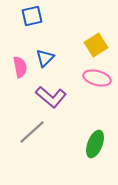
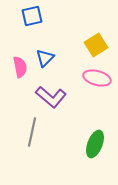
gray line: rotated 36 degrees counterclockwise
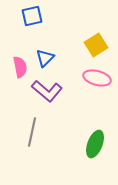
purple L-shape: moved 4 px left, 6 px up
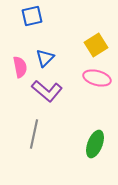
gray line: moved 2 px right, 2 px down
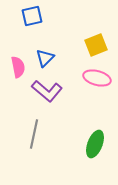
yellow square: rotated 10 degrees clockwise
pink semicircle: moved 2 px left
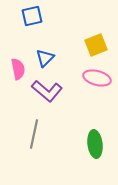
pink semicircle: moved 2 px down
green ellipse: rotated 28 degrees counterclockwise
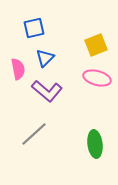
blue square: moved 2 px right, 12 px down
gray line: rotated 36 degrees clockwise
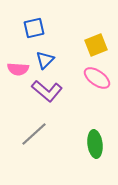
blue triangle: moved 2 px down
pink semicircle: rotated 105 degrees clockwise
pink ellipse: rotated 20 degrees clockwise
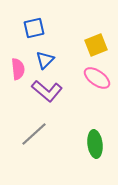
pink semicircle: rotated 100 degrees counterclockwise
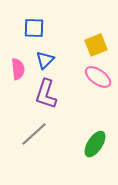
blue square: rotated 15 degrees clockwise
pink ellipse: moved 1 px right, 1 px up
purple L-shape: moved 1 px left, 3 px down; rotated 68 degrees clockwise
green ellipse: rotated 40 degrees clockwise
